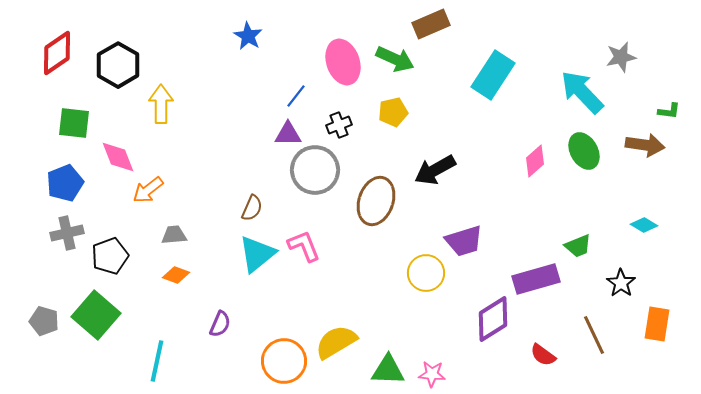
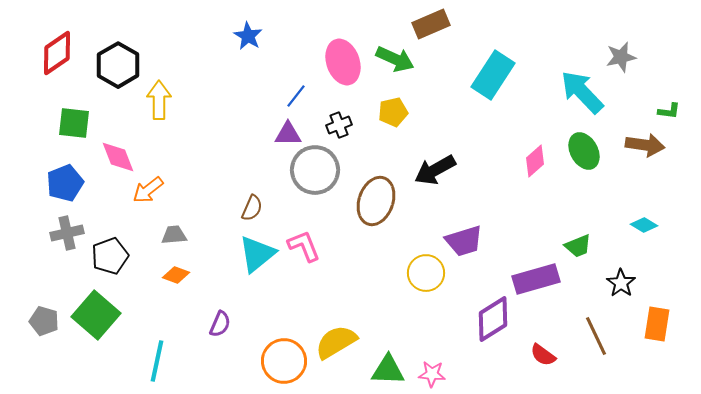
yellow arrow at (161, 104): moved 2 px left, 4 px up
brown line at (594, 335): moved 2 px right, 1 px down
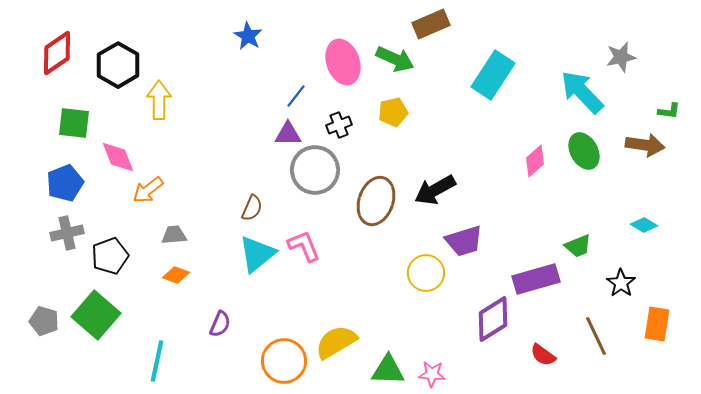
black arrow at (435, 170): moved 20 px down
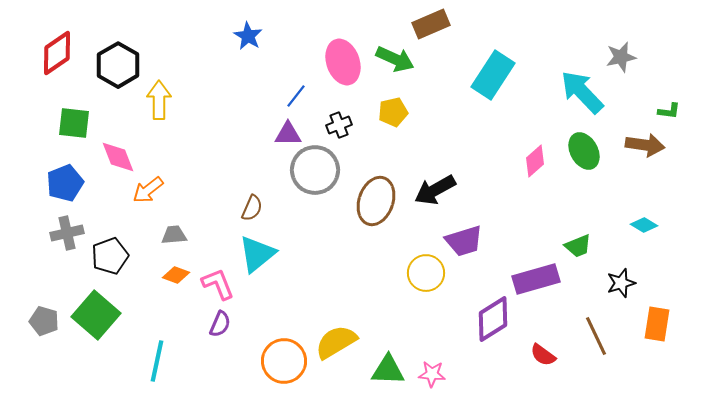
pink L-shape at (304, 246): moved 86 px left, 38 px down
black star at (621, 283): rotated 20 degrees clockwise
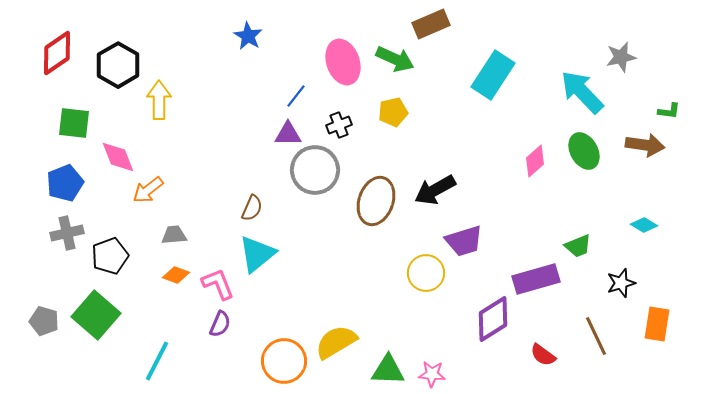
cyan line at (157, 361): rotated 15 degrees clockwise
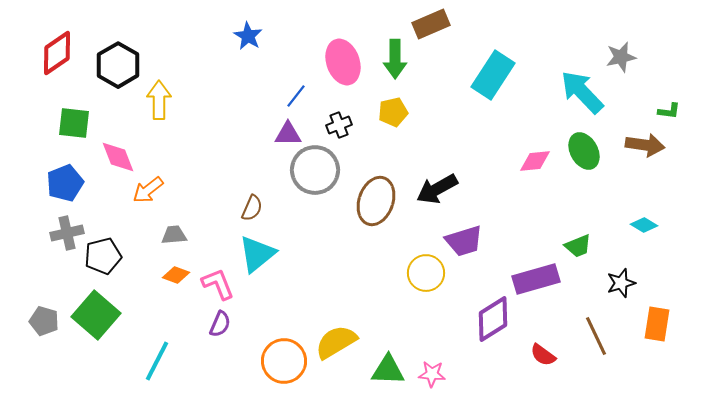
green arrow at (395, 59): rotated 66 degrees clockwise
pink diamond at (535, 161): rotated 36 degrees clockwise
black arrow at (435, 190): moved 2 px right, 1 px up
black pentagon at (110, 256): moved 7 px left; rotated 6 degrees clockwise
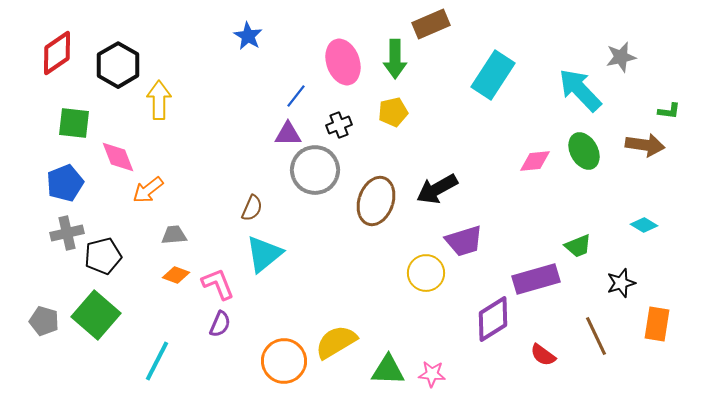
cyan arrow at (582, 92): moved 2 px left, 2 px up
cyan triangle at (257, 254): moved 7 px right
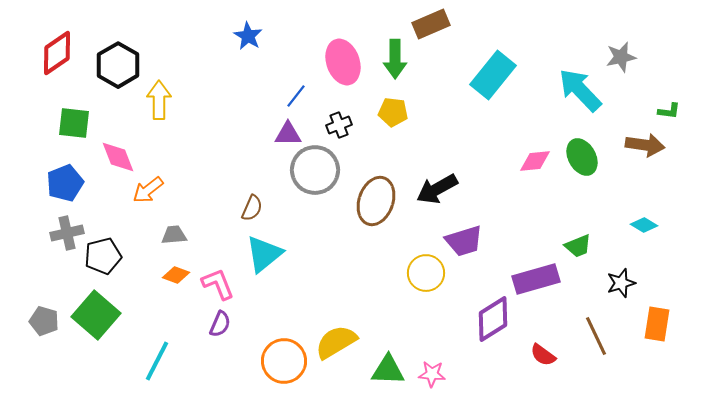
cyan rectangle at (493, 75): rotated 6 degrees clockwise
yellow pentagon at (393, 112): rotated 20 degrees clockwise
green ellipse at (584, 151): moved 2 px left, 6 px down
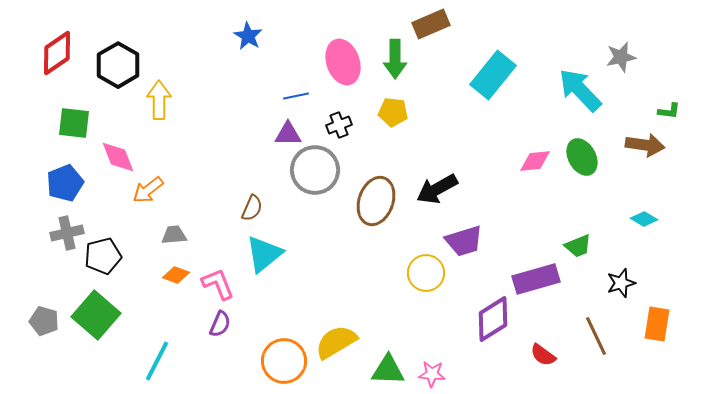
blue line at (296, 96): rotated 40 degrees clockwise
cyan diamond at (644, 225): moved 6 px up
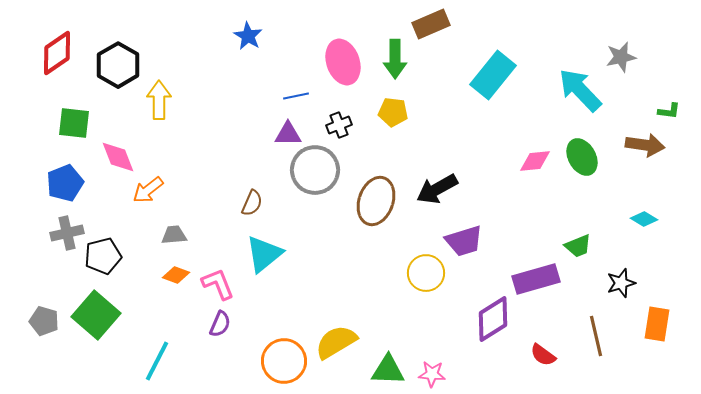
brown semicircle at (252, 208): moved 5 px up
brown line at (596, 336): rotated 12 degrees clockwise
